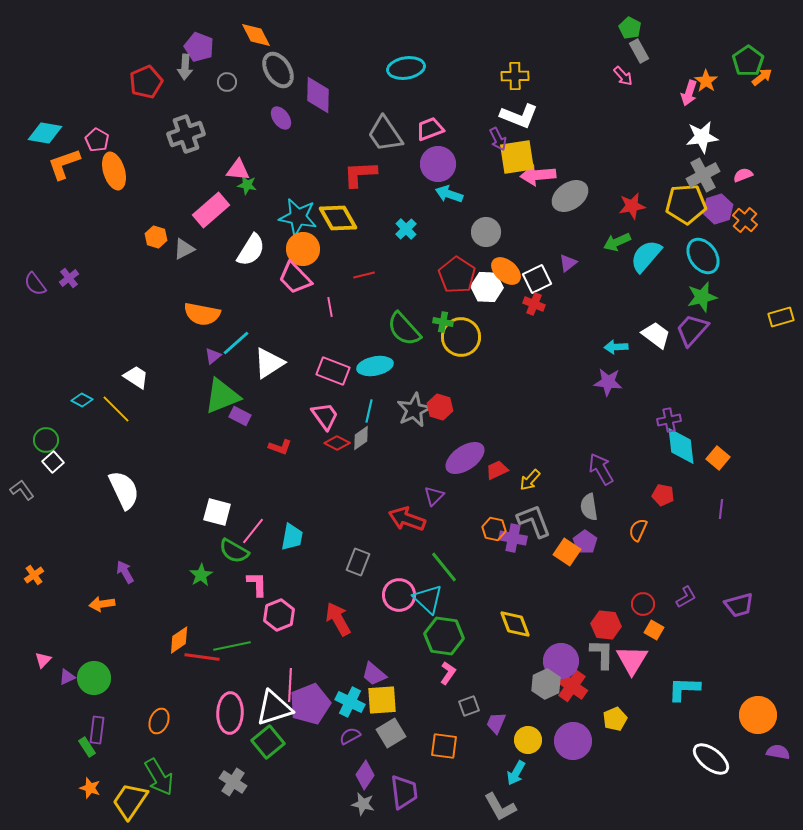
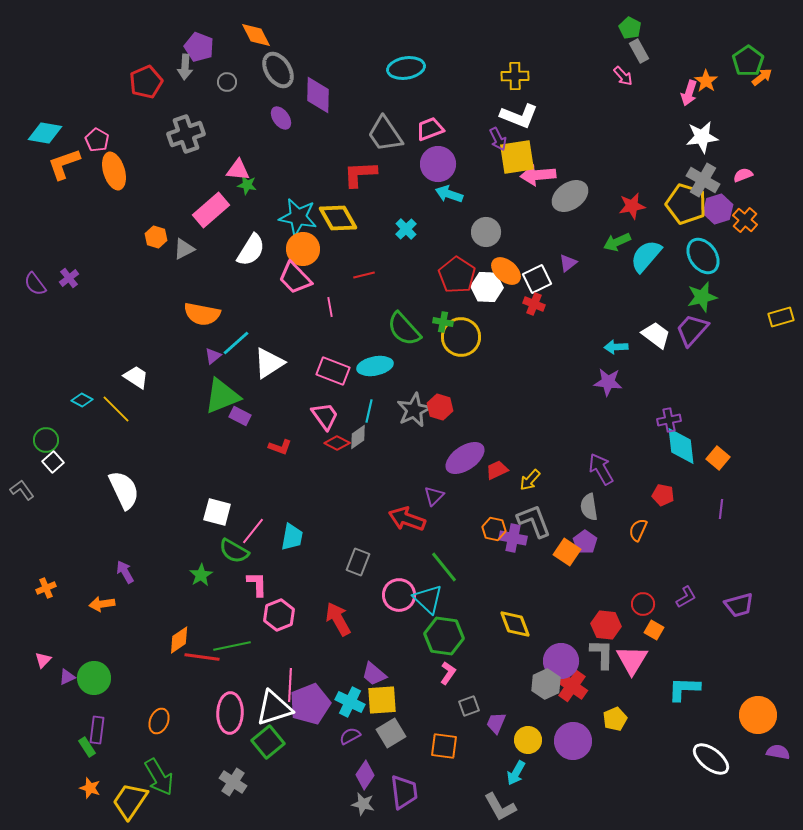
gray cross at (703, 175): moved 5 px down; rotated 32 degrees counterclockwise
yellow pentagon at (686, 204): rotated 21 degrees clockwise
gray diamond at (361, 438): moved 3 px left, 1 px up
orange cross at (34, 575): moved 12 px right, 13 px down; rotated 12 degrees clockwise
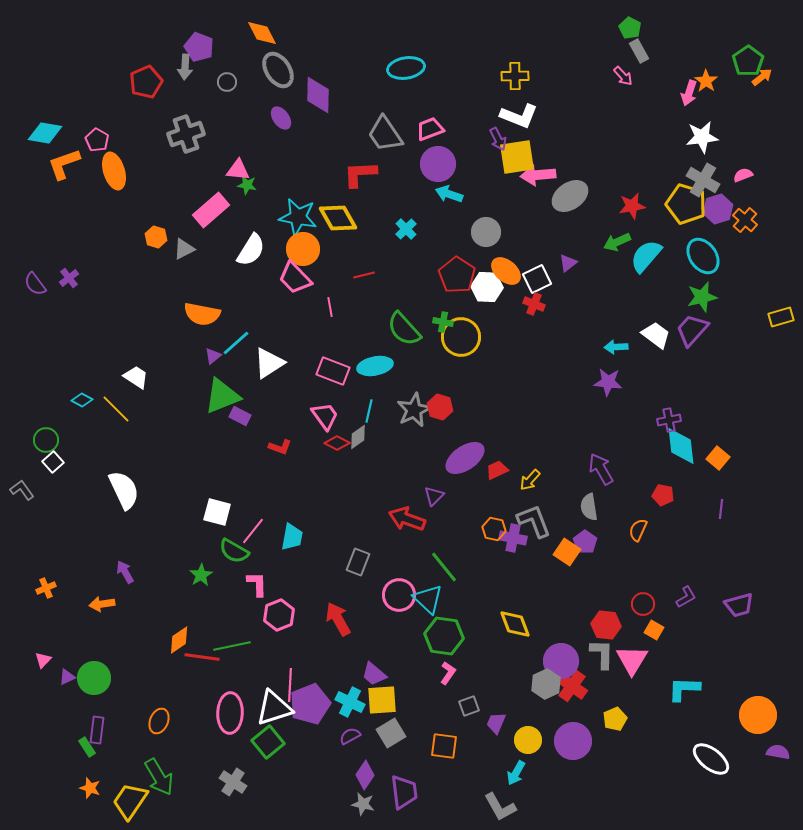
orange diamond at (256, 35): moved 6 px right, 2 px up
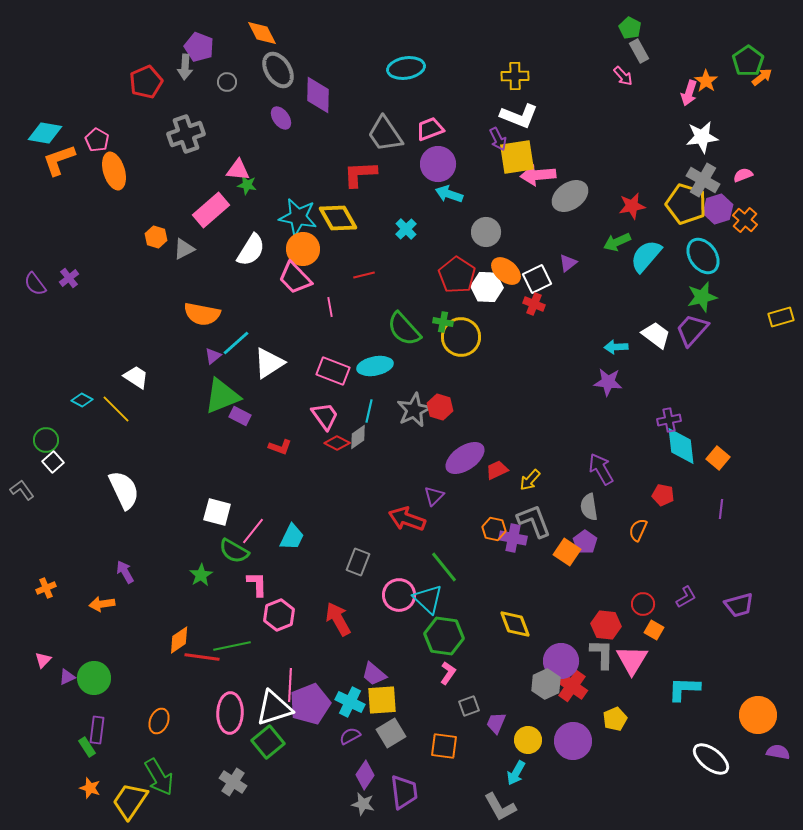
orange L-shape at (64, 164): moved 5 px left, 4 px up
cyan trapezoid at (292, 537): rotated 16 degrees clockwise
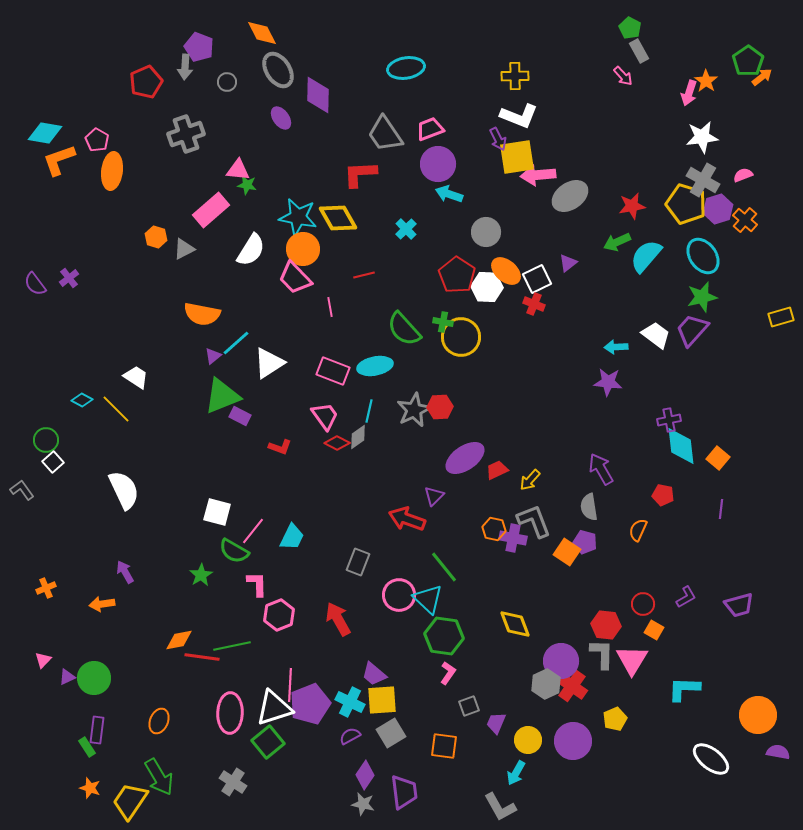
orange ellipse at (114, 171): moved 2 px left; rotated 24 degrees clockwise
red hexagon at (440, 407): rotated 20 degrees counterclockwise
purple pentagon at (585, 542): rotated 20 degrees counterclockwise
orange diamond at (179, 640): rotated 24 degrees clockwise
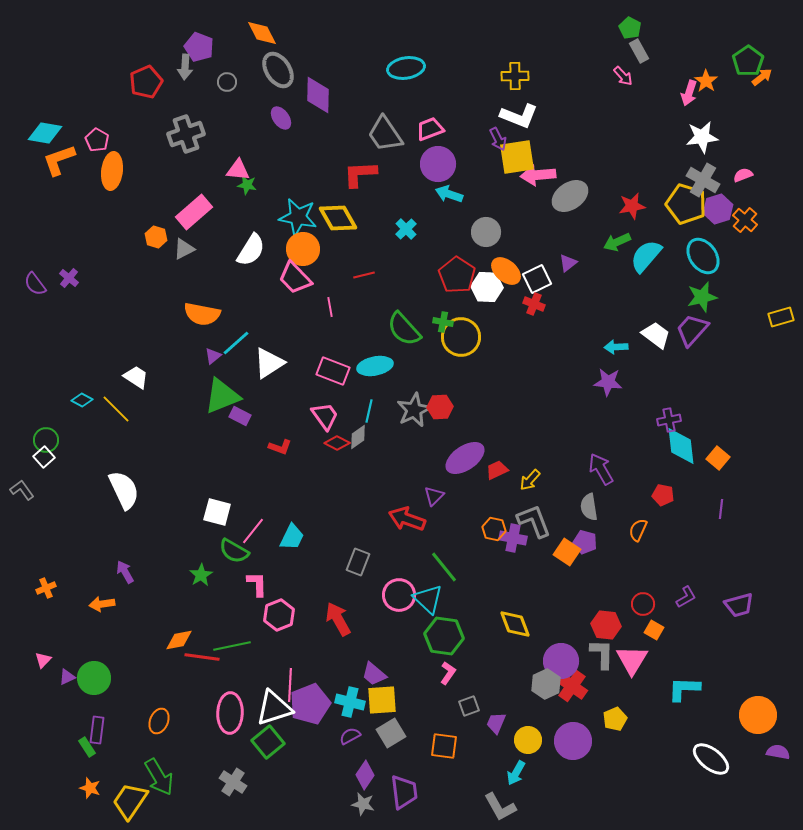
pink rectangle at (211, 210): moved 17 px left, 2 px down
purple cross at (69, 278): rotated 12 degrees counterclockwise
white square at (53, 462): moved 9 px left, 5 px up
cyan cross at (350, 702): rotated 12 degrees counterclockwise
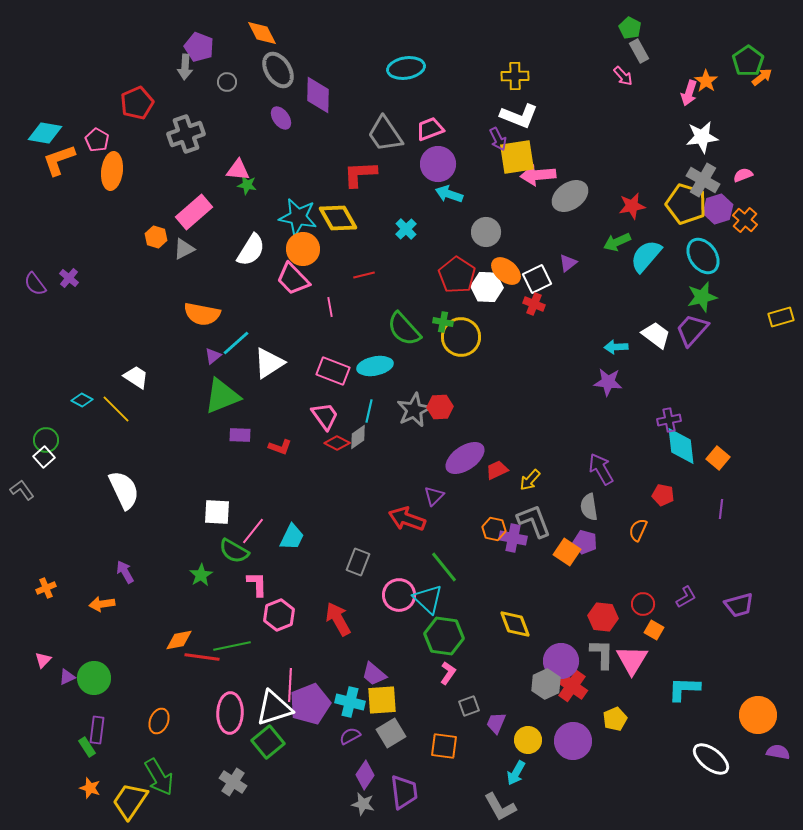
red pentagon at (146, 82): moved 9 px left, 21 px down
pink trapezoid at (295, 278): moved 2 px left, 1 px down
purple rectangle at (240, 416): moved 19 px down; rotated 25 degrees counterclockwise
white square at (217, 512): rotated 12 degrees counterclockwise
red hexagon at (606, 625): moved 3 px left, 8 px up
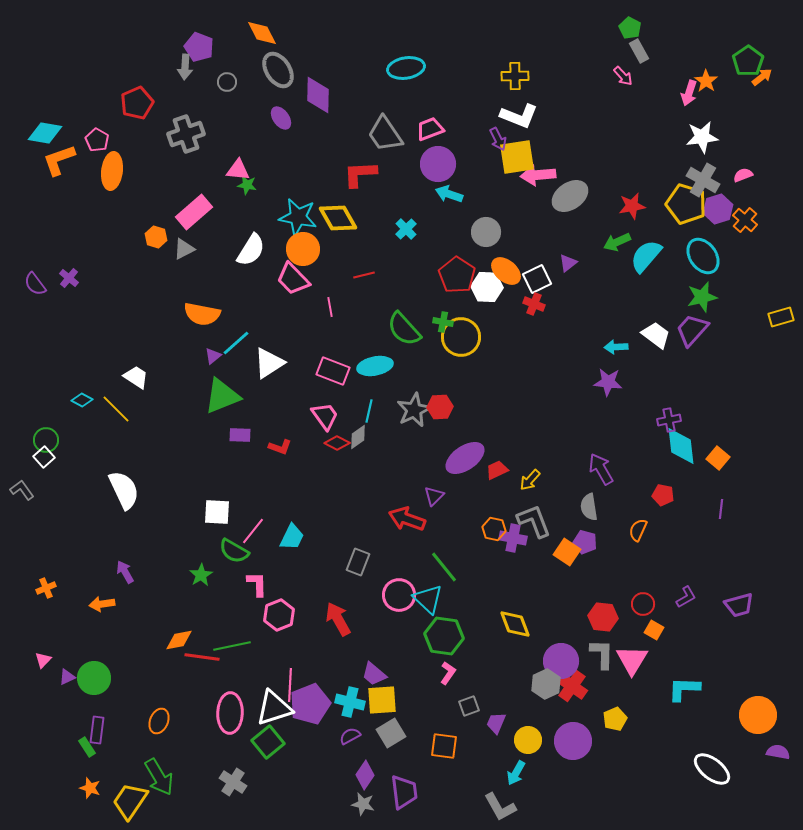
white ellipse at (711, 759): moved 1 px right, 10 px down
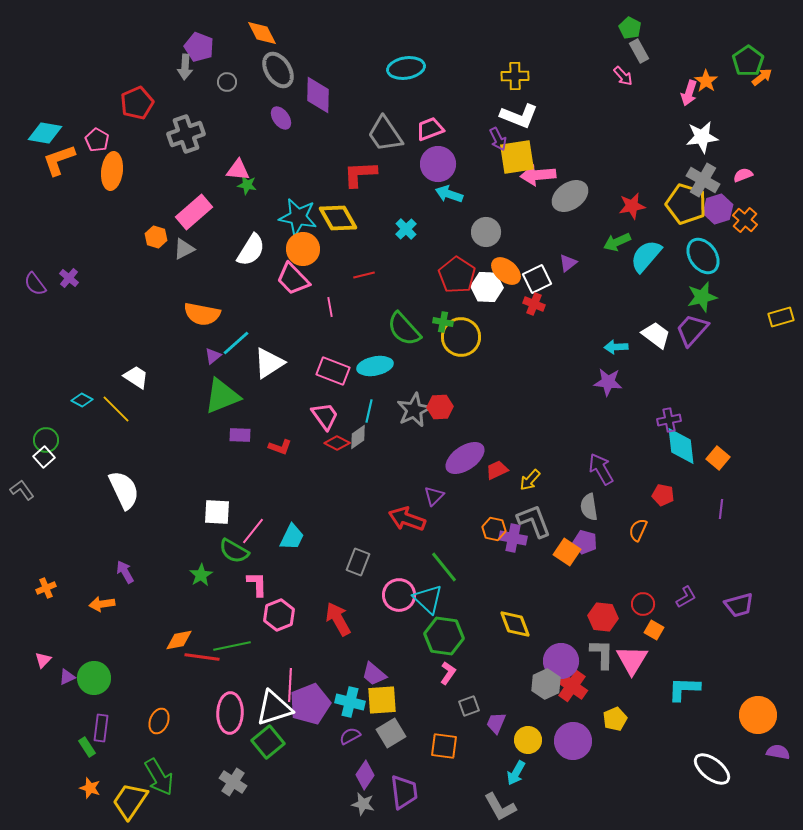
purple rectangle at (97, 730): moved 4 px right, 2 px up
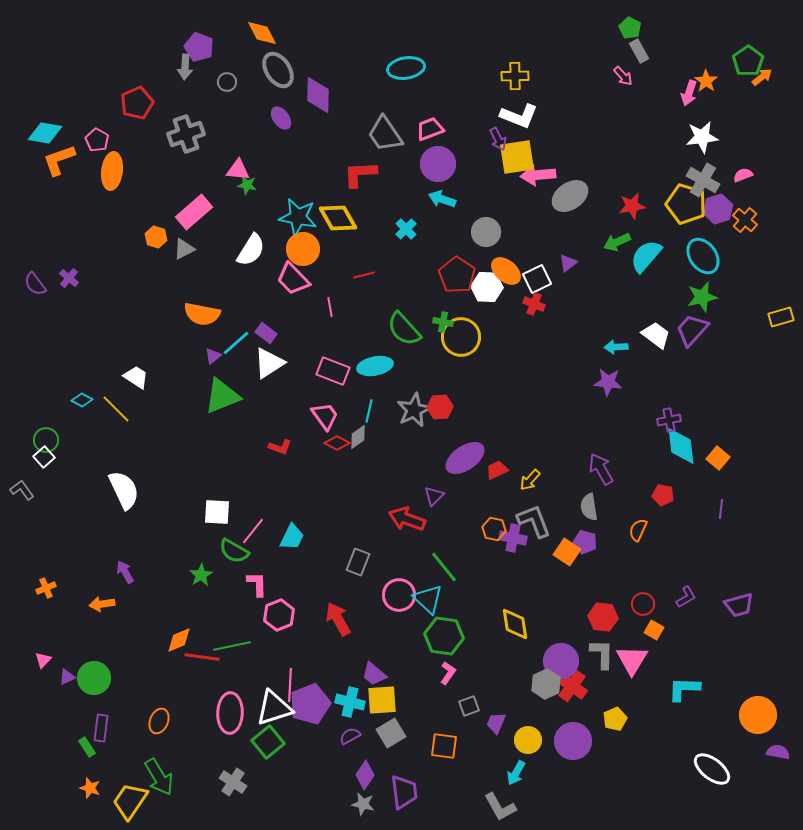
cyan arrow at (449, 194): moved 7 px left, 5 px down
purple rectangle at (240, 435): moved 26 px right, 102 px up; rotated 35 degrees clockwise
yellow diamond at (515, 624): rotated 12 degrees clockwise
orange diamond at (179, 640): rotated 12 degrees counterclockwise
